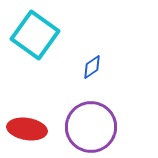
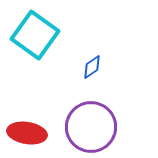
red ellipse: moved 4 px down
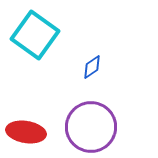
red ellipse: moved 1 px left, 1 px up
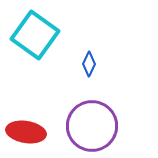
blue diamond: moved 3 px left, 3 px up; rotated 30 degrees counterclockwise
purple circle: moved 1 px right, 1 px up
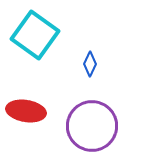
blue diamond: moved 1 px right
red ellipse: moved 21 px up
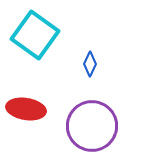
red ellipse: moved 2 px up
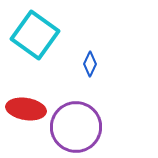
purple circle: moved 16 px left, 1 px down
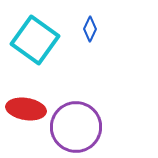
cyan square: moved 5 px down
blue diamond: moved 35 px up
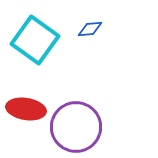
blue diamond: rotated 60 degrees clockwise
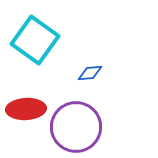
blue diamond: moved 44 px down
red ellipse: rotated 12 degrees counterclockwise
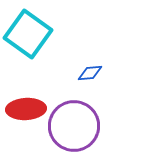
cyan square: moved 7 px left, 6 px up
purple circle: moved 2 px left, 1 px up
